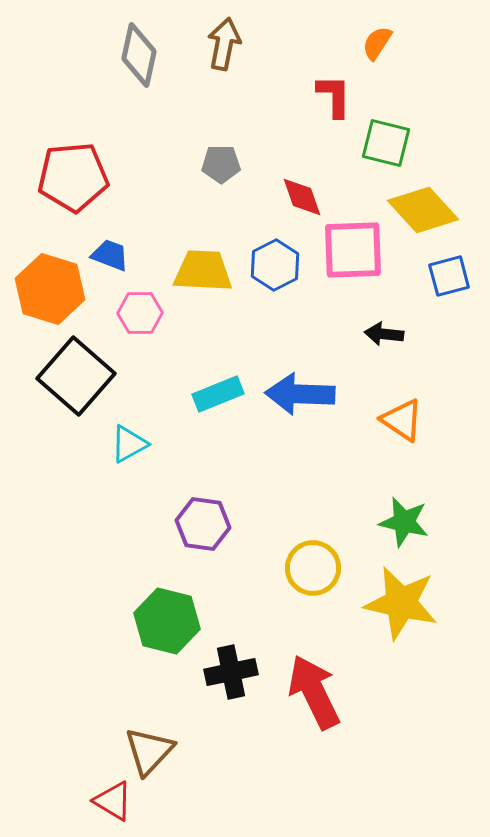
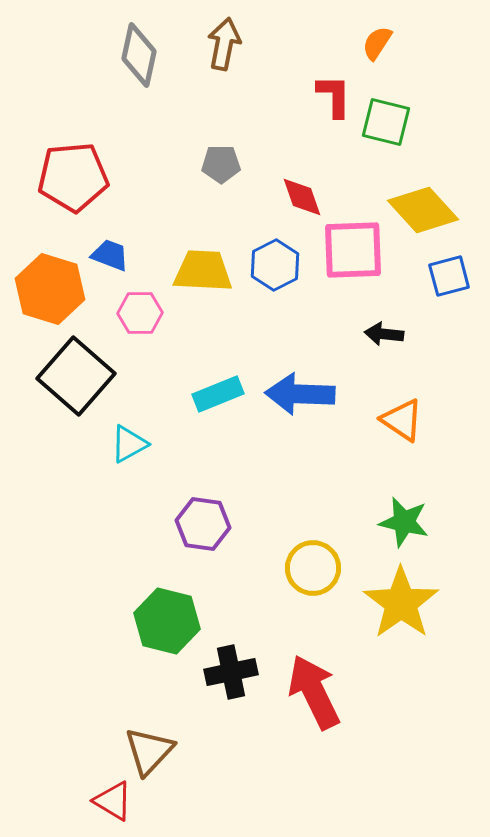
green square: moved 21 px up
yellow star: rotated 24 degrees clockwise
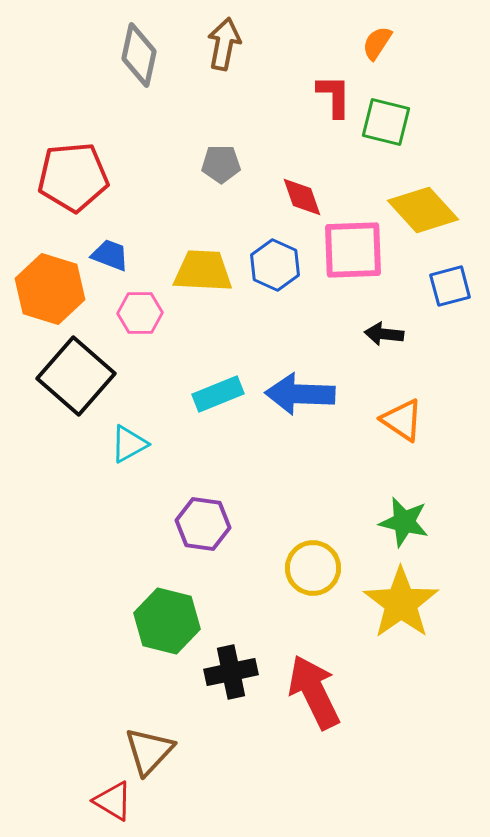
blue hexagon: rotated 9 degrees counterclockwise
blue square: moved 1 px right, 10 px down
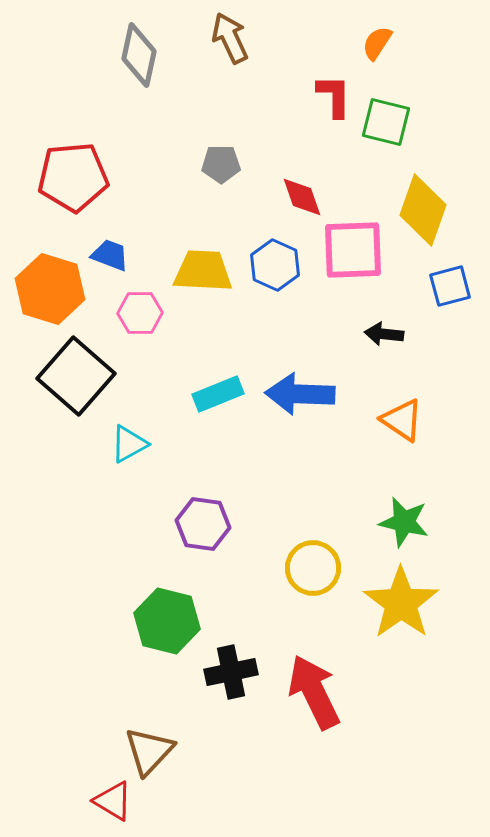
brown arrow: moved 6 px right, 6 px up; rotated 36 degrees counterclockwise
yellow diamond: rotated 62 degrees clockwise
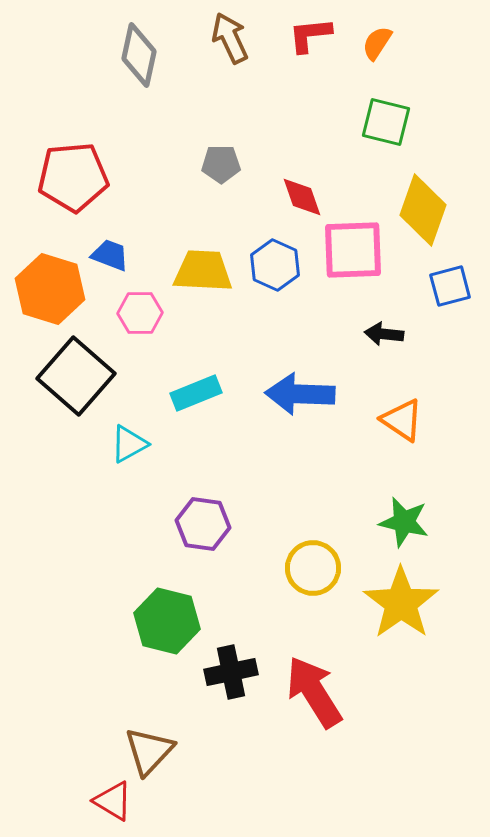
red L-shape: moved 24 px left, 61 px up; rotated 96 degrees counterclockwise
cyan rectangle: moved 22 px left, 1 px up
red arrow: rotated 6 degrees counterclockwise
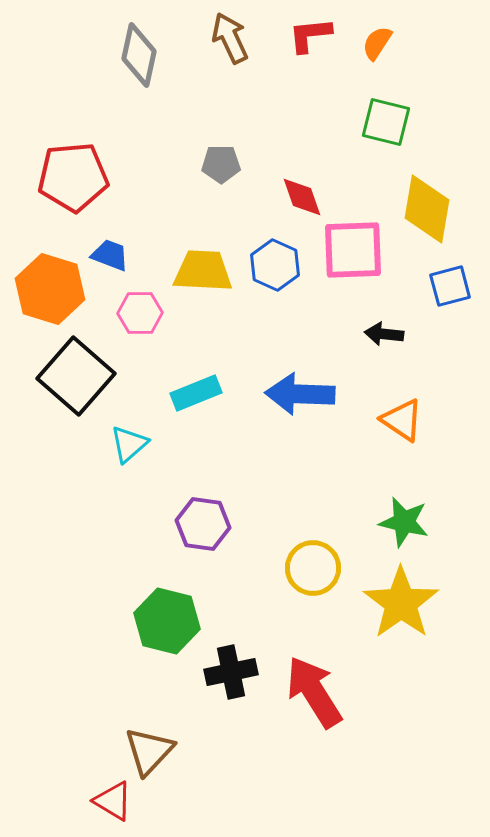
yellow diamond: moved 4 px right, 1 px up; rotated 10 degrees counterclockwise
cyan triangle: rotated 12 degrees counterclockwise
